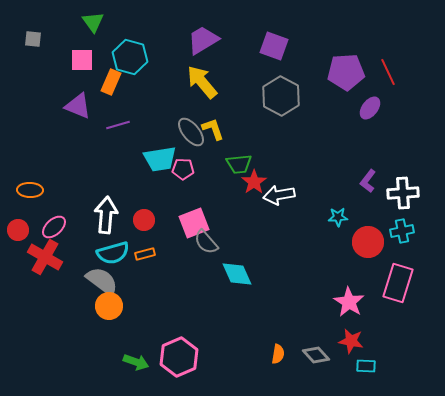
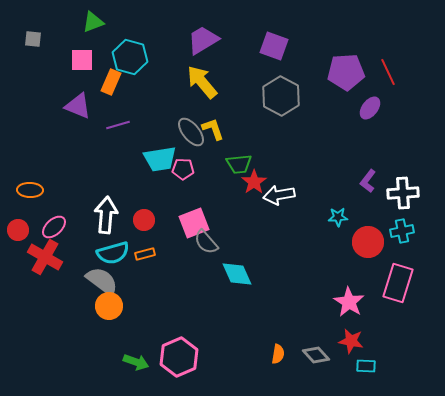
green triangle at (93, 22): rotated 45 degrees clockwise
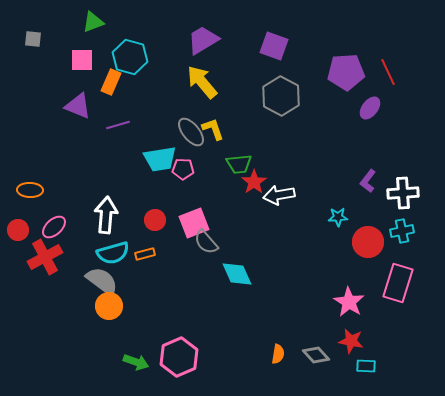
red circle at (144, 220): moved 11 px right
red cross at (45, 257): rotated 32 degrees clockwise
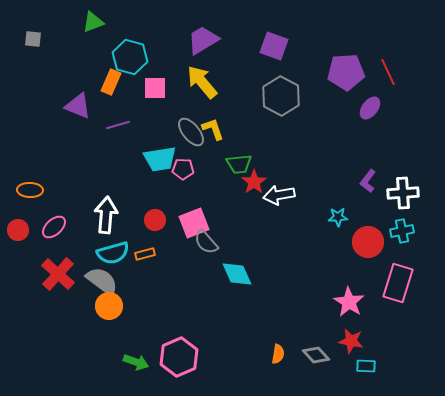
pink square at (82, 60): moved 73 px right, 28 px down
red cross at (45, 257): moved 13 px right, 17 px down; rotated 20 degrees counterclockwise
